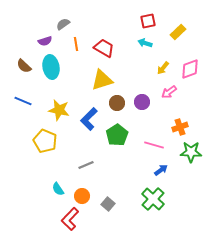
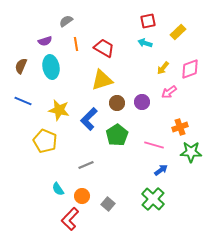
gray semicircle: moved 3 px right, 3 px up
brown semicircle: moved 3 px left; rotated 70 degrees clockwise
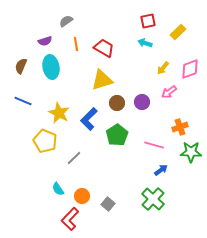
yellow star: moved 3 px down; rotated 15 degrees clockwise
gray line: moved 12 px left, 7 px up; rotated 21 degrees counterclockwise
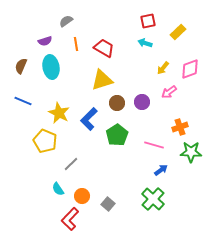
gray line: moved 3 px left, 6 px down
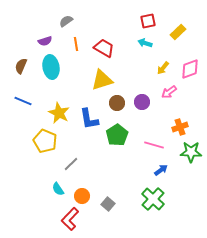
blue L-shape: rotated 55 degrees counterclockwise
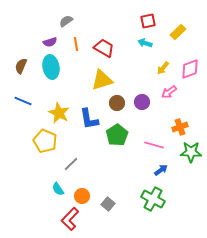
purple semicircle: moved 5 px right, 1 px down
green cross: rotated 15 degrees counterclockwise
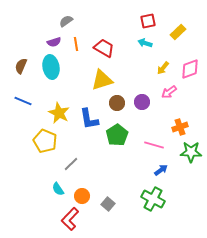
purple semicircle: moved 4 px right
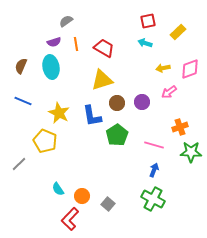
yellow arrow: rotated 40 degrees clockwise
blue L-shape: moved 3 px right, 3 px up
gray line: moved 52 px left
blue arrow: moved 7 px left; rotated 32 degrees counterclockwise
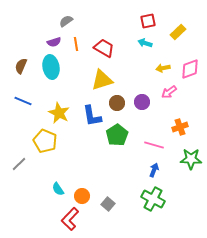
green star: moved 7 px down
